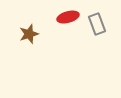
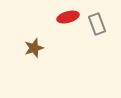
brown star: moved 5 px right, 14 px down
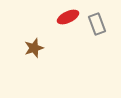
red ellipse: rotated 10 degrees counterclockwise
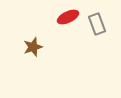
brown star: moved 1 px left, 1 px up
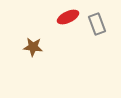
brown star: rotated 24 degrees clockwise
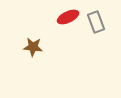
gray rectangle: moved 1 px left, 2 px up
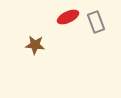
brown star: moved 2 px right, 2 px up
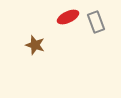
brown star: rotated 12 degrees clockwise
